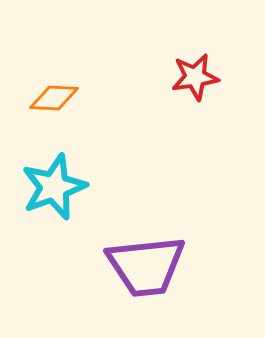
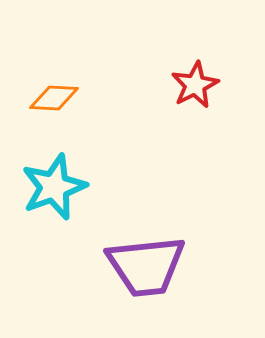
red star: moved 8 px down; rotated 18 degrees counterclockwise
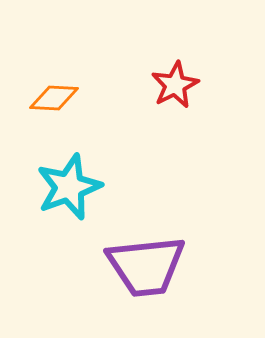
red star: moved 20 px left
cyan star: moved 15 px right
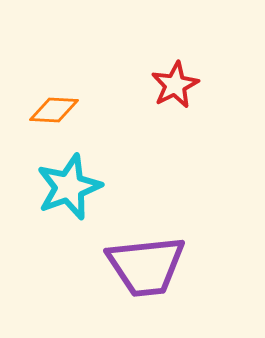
orange diamond: moved 12 px down
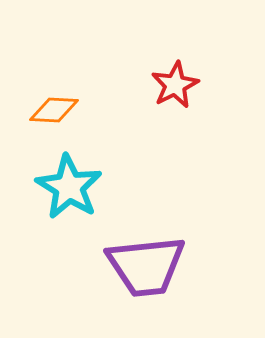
cyan star: rotated 20 degrees counterclockwise
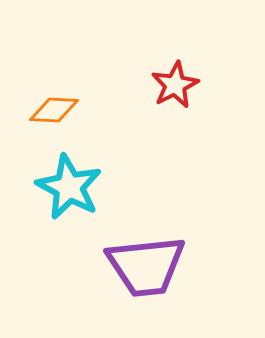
cyan star: rotated 4 degrees counterclockwise
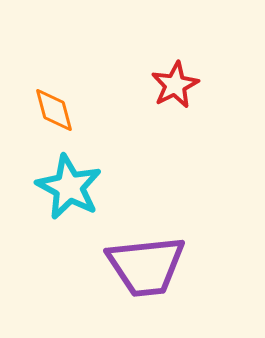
orange diamond: rotated 72 degrees clockwise
